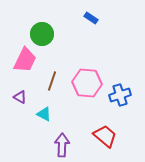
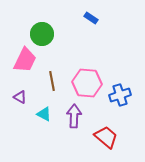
brown line: rotated 30 degrees counterclockwise
red trapezoid: moved 1 px right, 1 px down
purple arrow: moved 12 px right, 29 px up
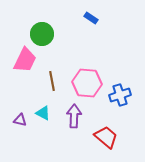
purple triangle: moved 23 px down; rotated 16 degrees counterclockwise
cyan triangle: moved 1 px left, 1 px up
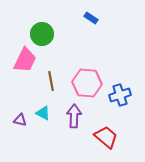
brown line: moved 1 px left
